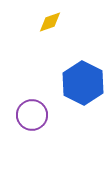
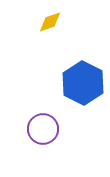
purple circle: moved 11 px right, 14 px down
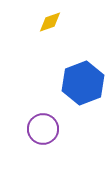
blue hexagon: rotated 12 degrees clockwise
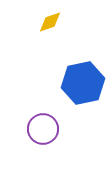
blue hexagon: rotated 9 degrees clockwise
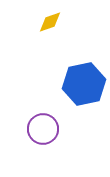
blue hexagon: moved 1 px right, 1 px down
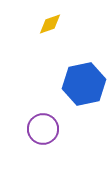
yellow diamond: moved 2 px down
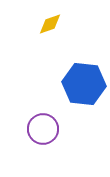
blue hexagon: rotated 18 degrees clockwise
